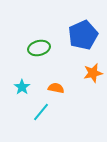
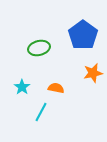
blue pentagon: rotated 12 degrees counterclockwise
cyan line: rotated 12 degrees counterclockwise
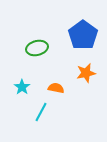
green ellipse: moved 2 px left
orange star: moved 7 px left
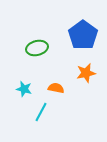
cyan star: moved 2 px right, 2 px down; rotated 21 degrees counterclockwise
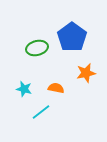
blue pentagon: moved 11 px left, 2 px down
cyan line: rotated 24 degrees clockwise
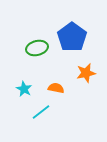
cyan star: rotated 14 degrees clockwise
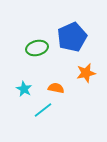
blue pentagon: rotated 12 degrees clockwise
cyan line: moved 2 px right, 2 px up
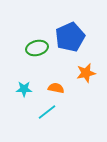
blue pentagon: moved 2 px left
cyan star: rotated 28 degrees counterclockwise
cyan line: moved 4 px right, 2 px down
